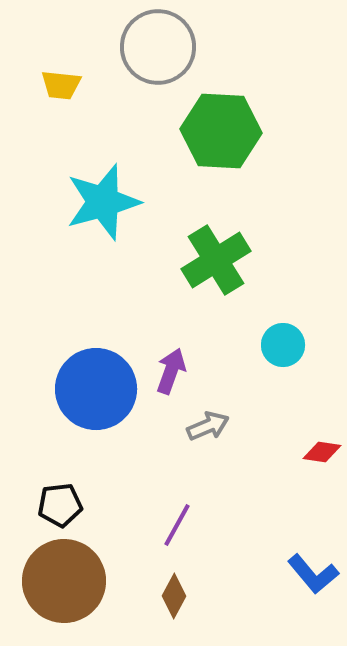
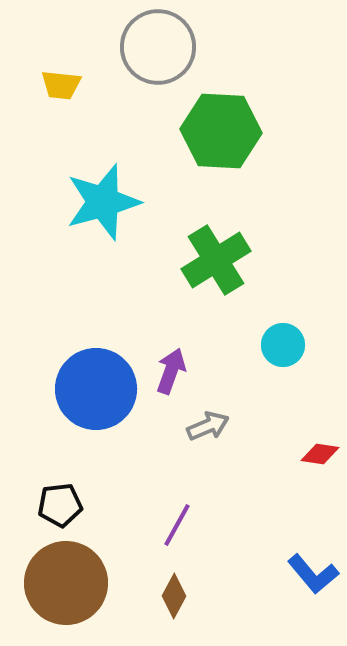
red diamond: moved 2 px left, 2 px down
brown circle: moved 2 px right, 2 px down
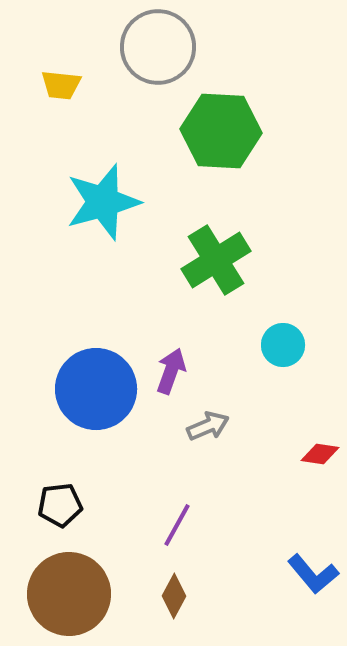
brown circle: moved 3 px right, 11 px down
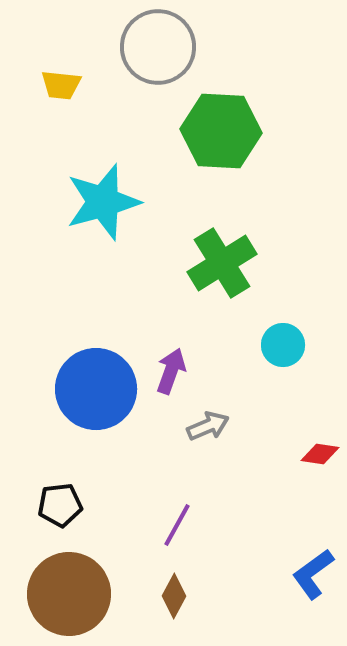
green cross: moved 6 px right, 3 px down
blue L-shape: rotated 94 degrees clockwise
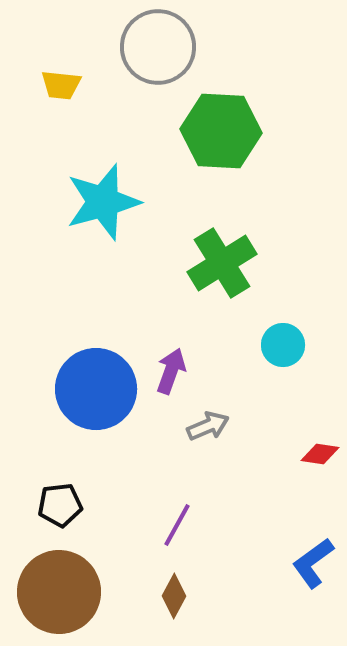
blue L-shape: moved 11 px up
brown circle: moved 10 px left, 2 px up
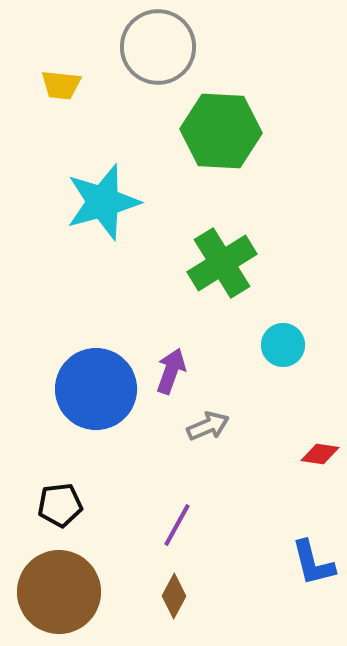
blue L-shape: rotated 68 degrees counterclockwise
